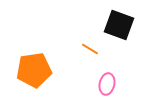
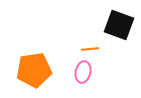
orange line: rotated 36 degrees counterclockwise
pink ellipse: moved 24 px left, 12 px up
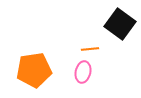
black square: moved 1 px right, 1 px up; rotated 16 degrees clockwise
